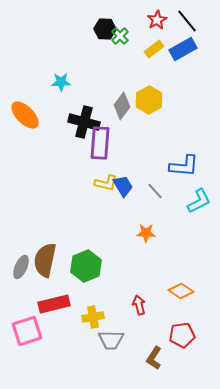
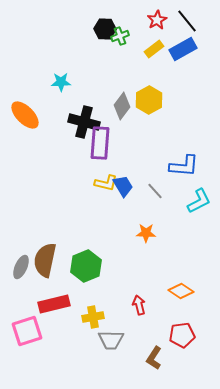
green cross: rotated 24 degrees clockwise
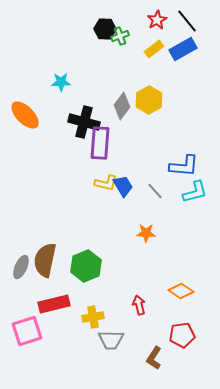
cyan L-shape: moved 4 px left, 9 px up; rotated 12 degrees clockwise
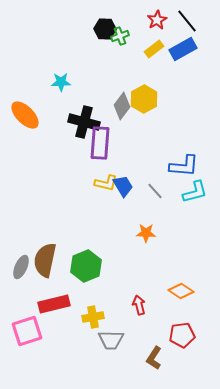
yellow hexagon: moved 5 px left, 1 px up
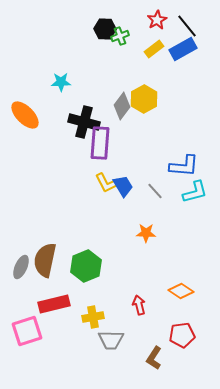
black line: moved 5 px down
yellow L-shape: rotated 50 degrees clockwise
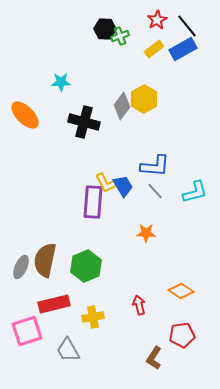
purple rectangle: moved 7 px left, 59 px down
blue L-shape: moved 29 px left
gray trapezoid: moved 43 px left, 10 px down; rotated 60 degrees clockwise
